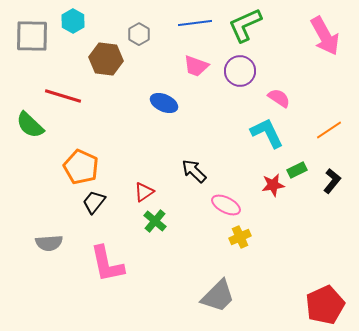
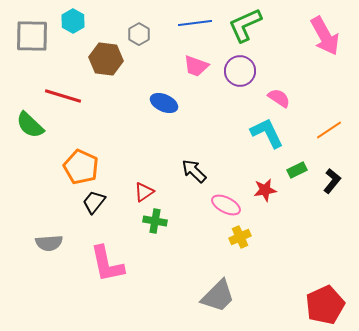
red star: moved 8 px left, 5 px down
green cross: rotated 30 degrees counterclockwise
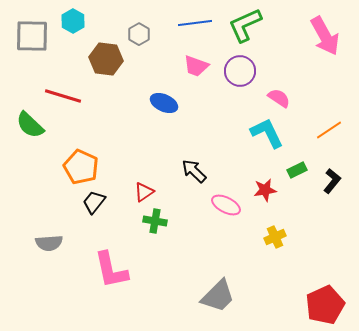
yellow cross: moved 35 px right
pink L-shape: moved 4 px right, 6 px down
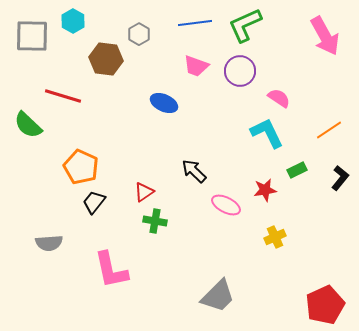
green semicircle: moved 2 px left
black L-shape: moved 8 px right, 3 px up
